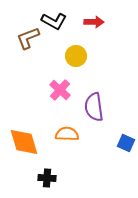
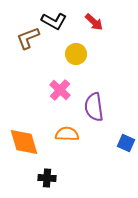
red arrow: rotated 42 degrees clockwise
yellow circle: moved 2 px up
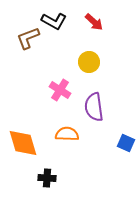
yellow circle: moved 13 px right, 8 px down
pink cross: rotated 10 degrees counterclockwise
orange diamond: moved 1 px left, 1 px down
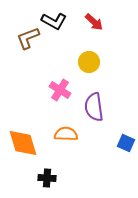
orange semicircle: moved 1 px left
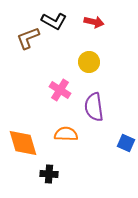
red arrow: rotated 30 degrees counterclockwise
black cross: moved 2 px right, 4 px up
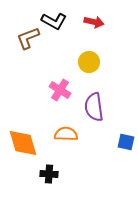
blue square: moved 1 px up; rotated 12 degrees counterclockwise
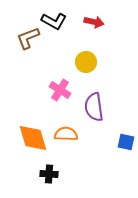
yellow circle: moved 3 px left
orange diamond: moved 10 px right, 5 px up
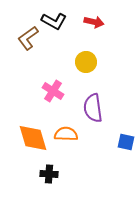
brown L-shape: rotated 15 degrees counterclockwise
pink cross: moved 7 px left, 1 px down
purple semicircle: moved 1 px left, 1 px down
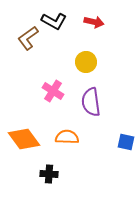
purple semicircle: moved 2 px left, 6 px up
orange semicircle: moved 1 px right, 3 px down
orange diamond: moved 9 px left, 1 px down; rotated 20 degrees counterclockwise
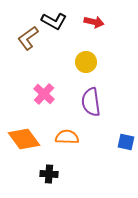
pink cross: moved 9 px left, 3 px down; rotated 10 degrees clockwise
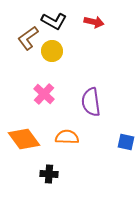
yellow circle: moved 34 px left, 11 px up
